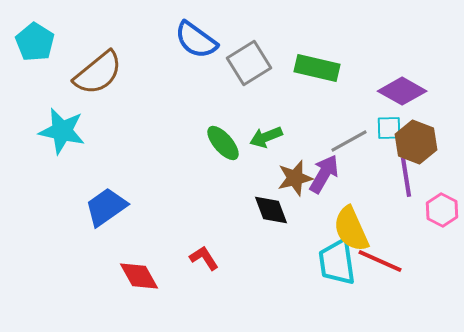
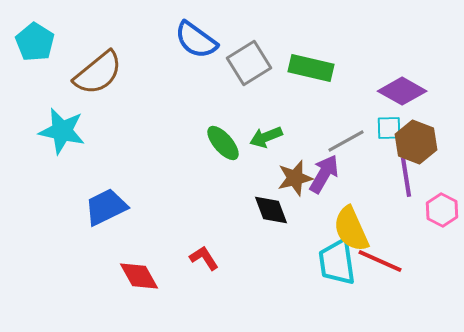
green rectangle: moved 6 px left
gray line: moved 3 px left
blue trapezoid: rotated 9 degrees clockwise
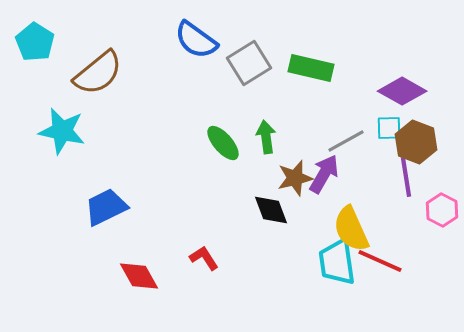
green arrow: rotated 104 degrees clockwise
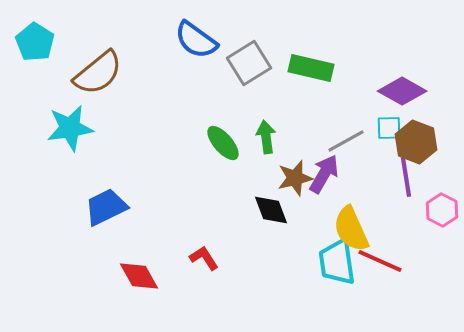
cyan star: moved 8 px right, 3 px up; rotated 21 degrees counterclockwise
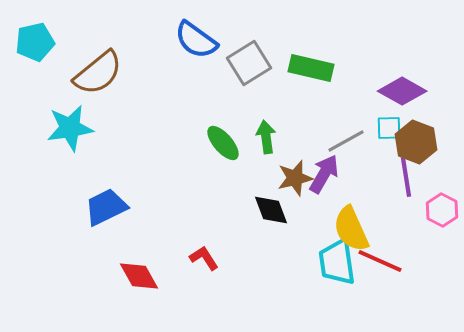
cyan pentagon: rotated 27 degrees clockwise
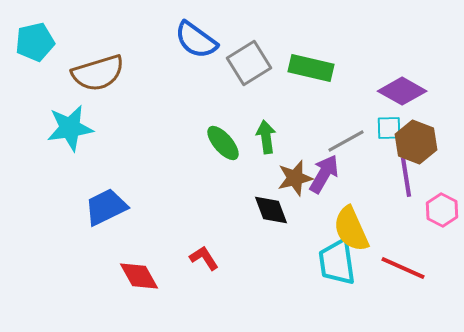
brown semicircle: rotated 22 degrees clockwise
red line: moved 23 px right, 7 px down
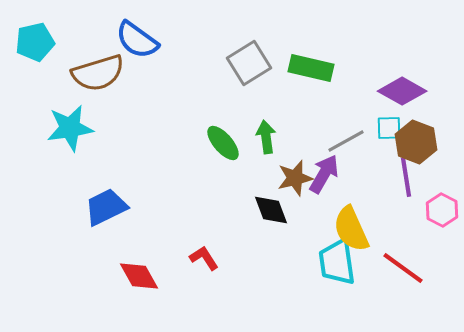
blue semicircle: moved 59 px left
red line: rotated 12 degrees clockwise
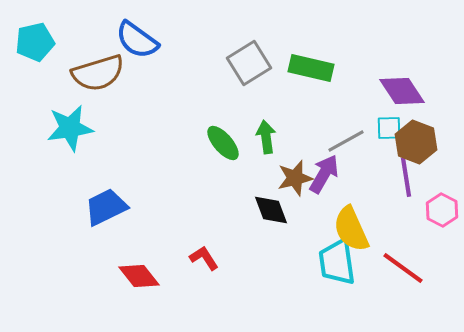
purple diamond: rotated 27 degrees clockwise
red diamond: rotated 9 degrees counterclockwise
